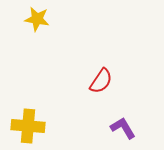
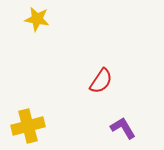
yellow cross: rotated 20 degrees counterclockwise
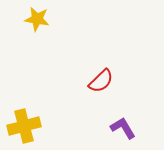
red semicircle: rotated 12 degrees clockwise
yellow cross: moved 4 px left
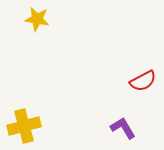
red semicircle: moved 42 px right; rotated 16 degrees clockwise
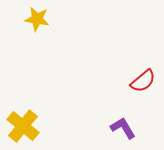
red semicircle: rotated 12 degrees counterclockwise
yellow cross: moved 1 px left; rotated 36 degrees counterclockwise
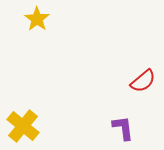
yellow star: rotated 25 degrees clockwise
purple L-shape: rotated 24 degrees clockwise
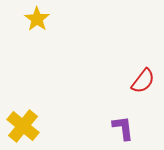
red semicircle: rotated 12 degrees counterclockwise
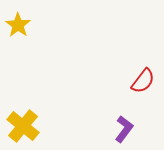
yellow star: moved 19 px left, 6 px down
purple L-shape: moved 1 px right, 1 px down; rotated 44 degrees clockwise
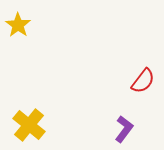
yellow cross: moved 6 px right, 1 px up
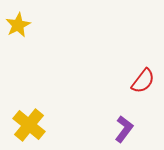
yellow star: rotated 10 degrees clockwise
